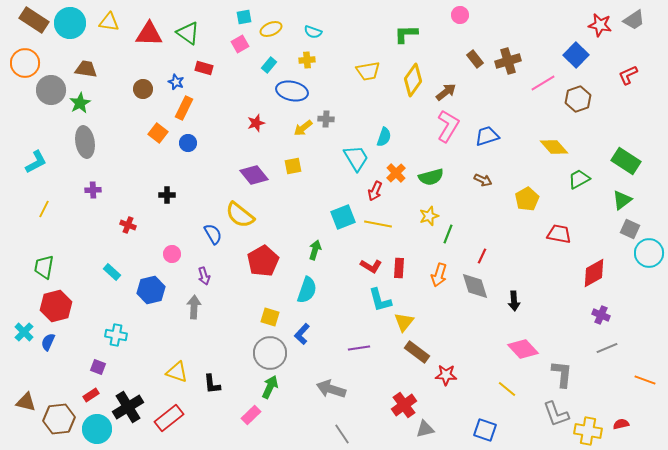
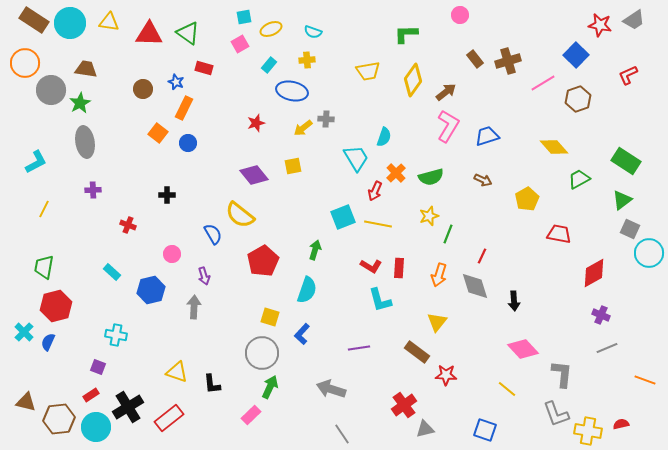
yellow triangle at (404, 322): moved 33 px right
gray circle at (270, 353): moved 8 px left
cyan circle at (97, 429): moved 1 px left, 2 px up
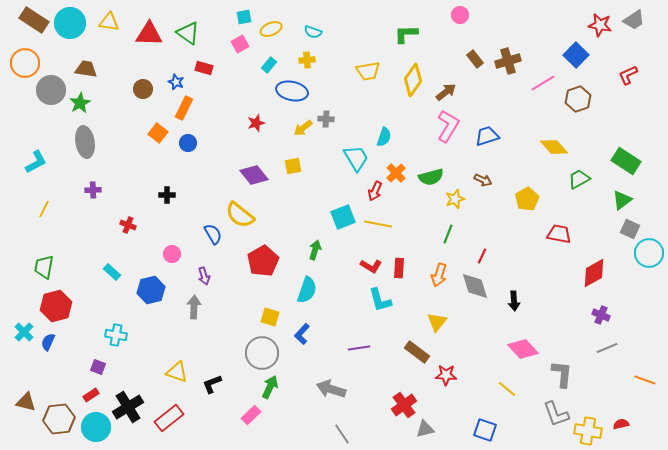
yellow star at (429, 216): moved 26 px right, 17 px up
black L-shape at (212, 384): rotated 75 degrees clockwise
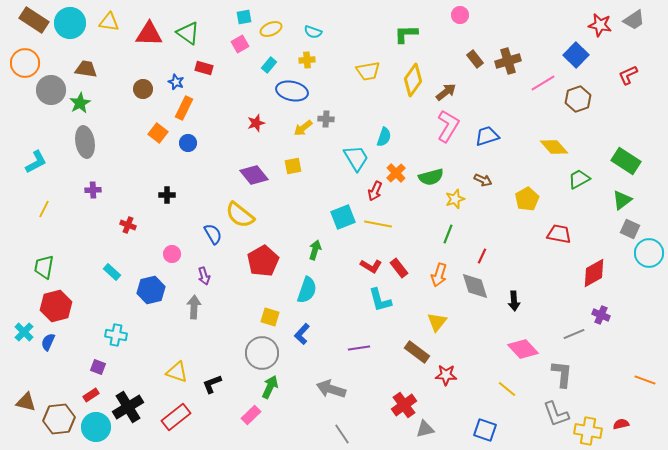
red rectangle at (399, 268): rotated 42 degrees counterclockwise
gray line at (607, 348): moved 33 px left, 14 px up
red rectangle at (169, 418): moved 7 px right, 1 px up
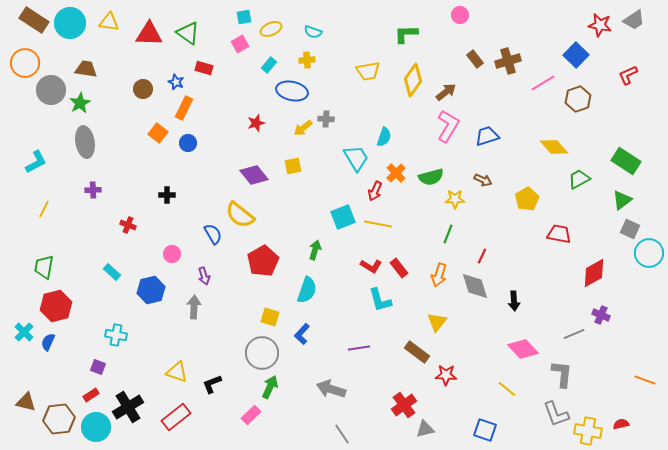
yellow star at (455, 199): rotated 18 degrees clockwise
